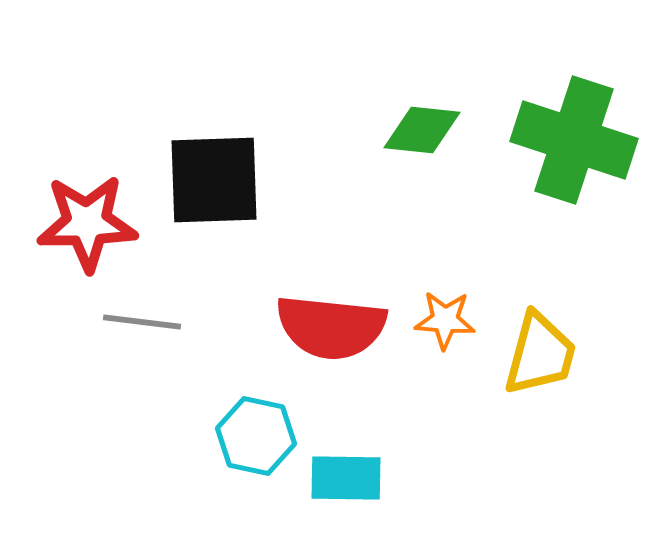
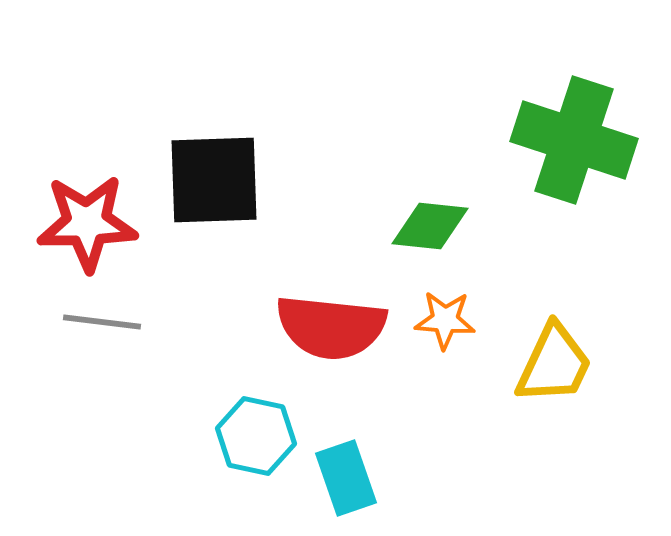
green diamond: moved 8 px right, 96 px down
gray line: moved 40 px left
yellow trapezoid: moved 14 px right, 10 px down; rotated 10 degrees clockwise
cyan rectangle: rotated 70 degrees clockwise
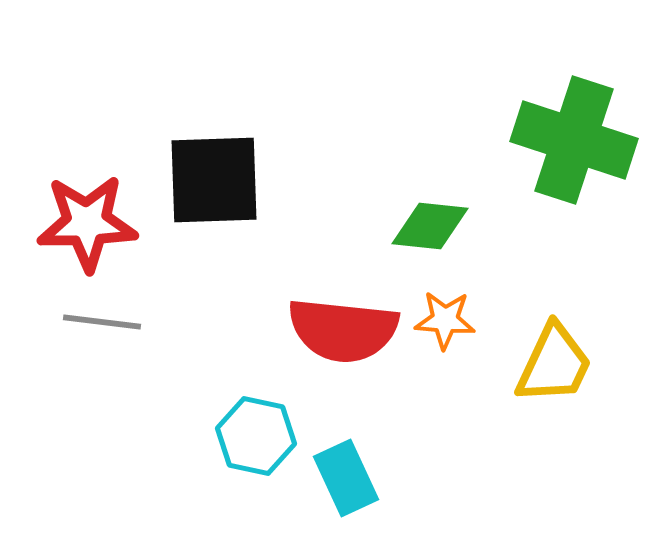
red semicircle: moved 12 px right, 3 px down
cyan rectangle: rotated 6 degrees counterclockwise
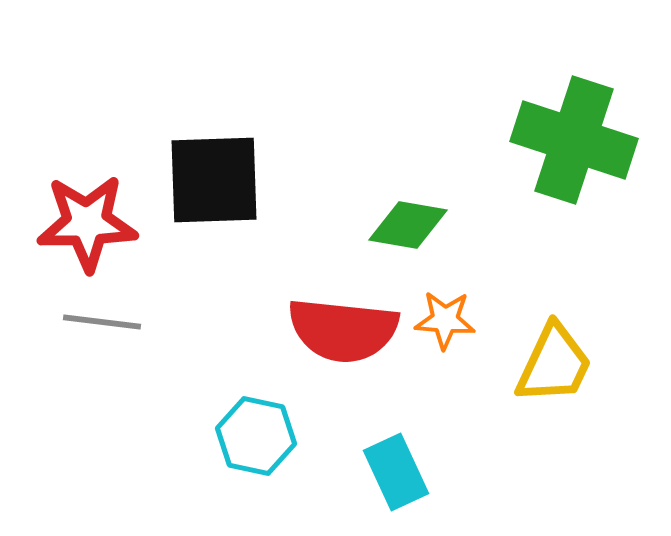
green diamond: moved 22 px left, 1 px up; rotated 4 degrees clockwise
cyan rectangle: moved 50 px right, 6 px up
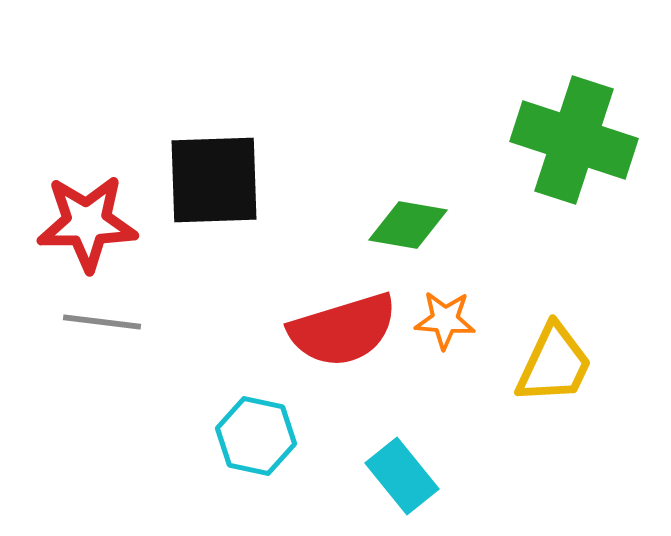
red semicircle: rotated 23 degrees counterclockwise
cyan rectangle: moved 6 px right, 4 px down; rotated 14 degrees counterclockwise
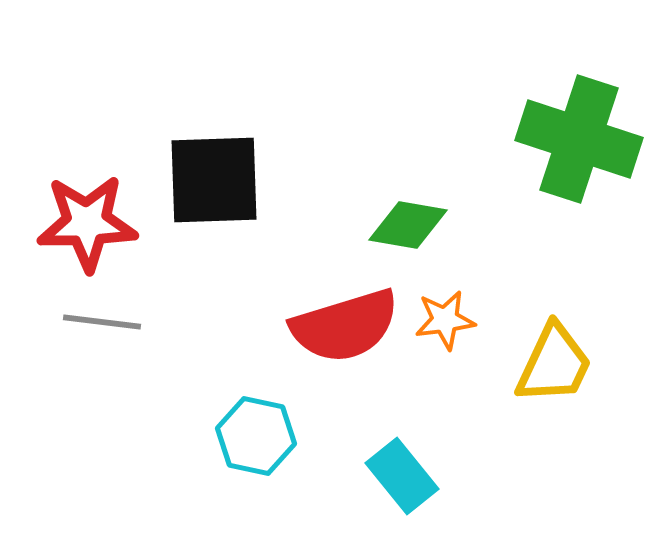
green cross: moved 5 px right, 1 px up
orange star: rotated 12 degrees counterclockwise
red semicircle: moved 2 px right, 4 px up
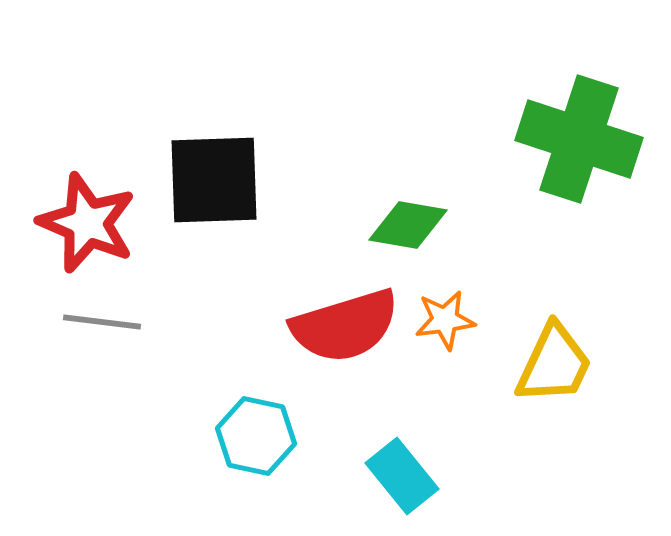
red star: rotated 24 degrees clockwise
